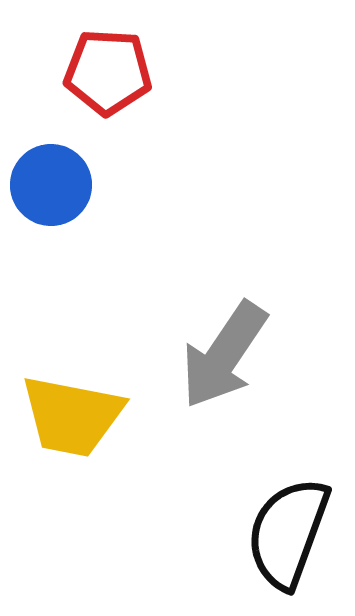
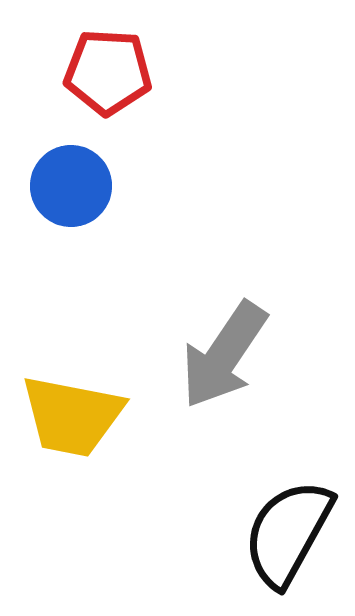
blue circle: moved 20 px right, 1 px down
black semicircle: rotated 9 degrees clockwise
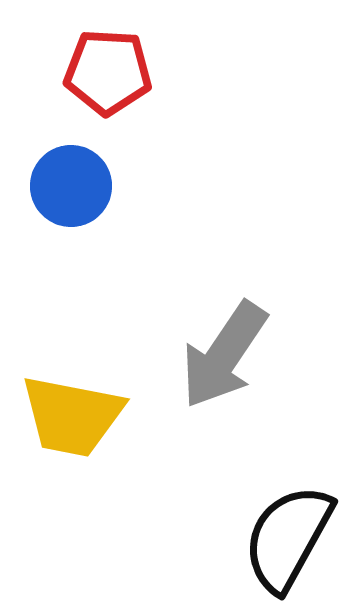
black semicircle: moved 5 px down
